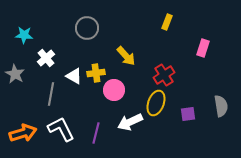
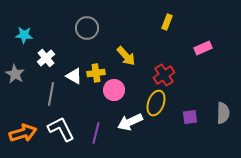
pink rectangle: rotated 48 degrees clockwise
gray semicircle: moved 2 px right, 7 px down; rotated 10 degrees clockwise
purple square: moved 2 px right, 3 px down
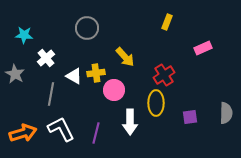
yellow arrow: moved 1 px left, 1 px down
yellow ellipse: rotated 20 degrees counterclockwise
gray semicircle: moved 3 px right
white arrow: rotated 65 degrees counterclockwise
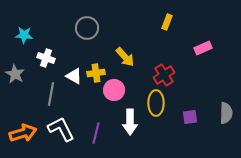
white cross: rotated 30 degrees counterclockwise
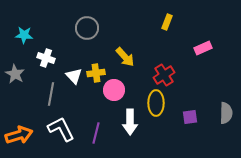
white triangle: rotated 18 degrees clockwise
orange arrow: moved 4 px left, 2 px down
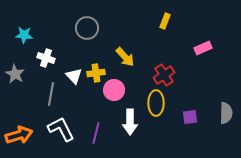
yellow rectangle: moved 2 px left, 1 px up
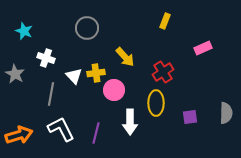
cyan star: moved 4 px up; rotated 18 degrees clockwise
red cross: moved 1 px left, 3 px up
